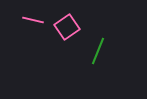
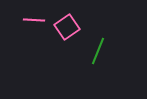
pink line: moved 1 px right; rotated 10 degrees counterclockwise
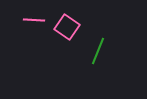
pink square: rotated 20 degrees counterclockwise
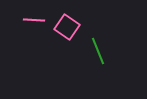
green line: rotated 44 degrees counterclockwise
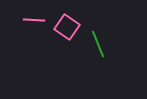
green line: moved 7 px up
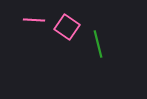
green line: rotated 8 degrees clockwise
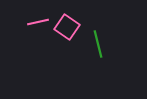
pink line: moved 4 px right, 2 px down; rotated 15 degrees counterclockwise
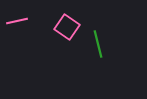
pink line: moved 21 px left, 1 px up
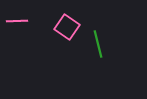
pink line: rotated 10 degrees clockwise
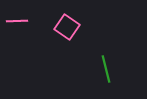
green line: moved 8 px right, 25 px down
